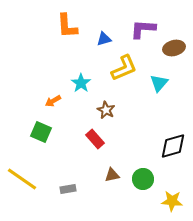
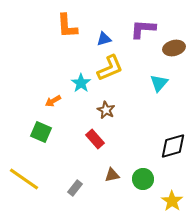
yellow L-shape: moved 14 px left
yellow line: moved 2 px right
gray rectangle: moved 7 px right, 1 px up; rotated 42 degrees counterclockwise
yellow star: rotated 30 degrees clockwise
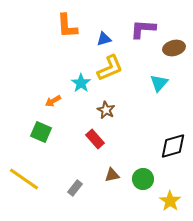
yellow star: moved 2 px left
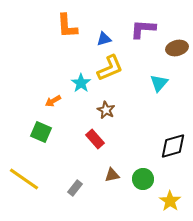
brown ellipse: moved 3 px right
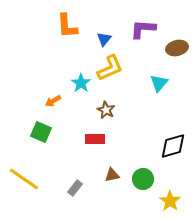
blue triangle: rotated 35 degrees counterclockwise
red rectangle: rotated 48 degrees counterclockwise
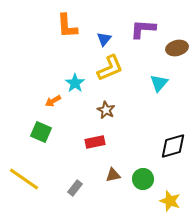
cyan star: moved 6 px left
red rectangle: moved 3 px down; rotated 12 degrees counterclockwise
brown triangle: moved 1 px right
yellow star: rotated 15 degrees counterclockwise
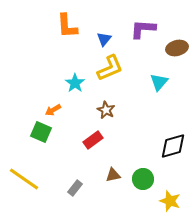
cyan triangle: moved 1 px up
orange arrow: moved 9 px down
red rectangle: moved 2 px left, 2 px up; rotated 24 degrees counterclockwise
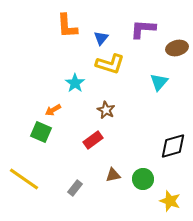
blue triangle: moved 3 px left, 1 px up
yellow L-shape: moved 4 px up; rotated 40 degrees clockwise
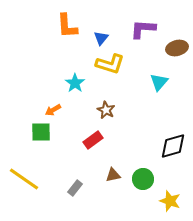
green square: rotated 25 degrees counterclockwise
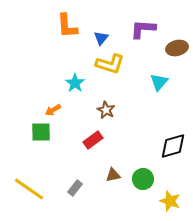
yellow line: moved 5 px right, 10 px down
